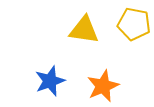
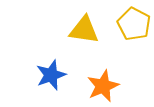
yellow pentagon: rotated 16 degrees clockwise
blue star: moved 1 px right, 6 px up
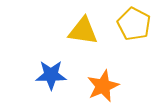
yellow triangle: moved 1 px left, 1 px down
blue star: rotated 20 degrees clockwise
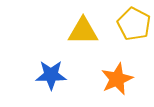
yellow triangle: rotated 8 degrees counterclockwise
orange star: moved 14 px right, 7 px up
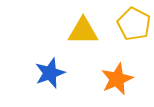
blue star: moved 1 px left, 2 px up; rotated 20 degrees counterclockwise
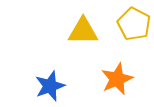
blue star: moved 13 px down
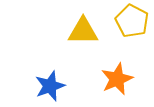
yellow pentagon: moved 2 px left, 3 px up
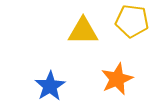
yellow pentagon: rotated 20 degrees counterclockwise
blue star: rotated 12 degrees counterclockwise
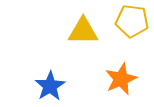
orange star: moved 4 px right
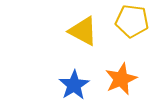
yellow triangle: rotated 28 degrees clockwise
blue star: moved 24 px right, 1 px up
